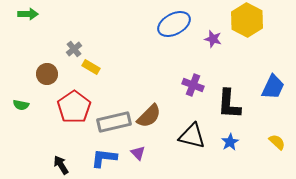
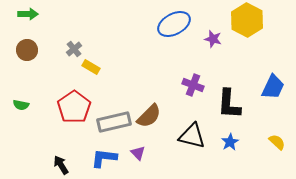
brown circle: moved 20 px left, 24 px up
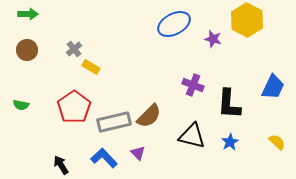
blue L-shape: rotated 40 degrees clockwise
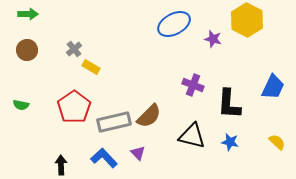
blue star: rotated 30 degrees counterclockwise
black arrow: rotated 30 degrees clockwise
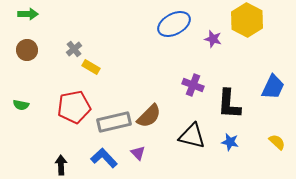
red pentagon: rotated 24 degrees clockwise
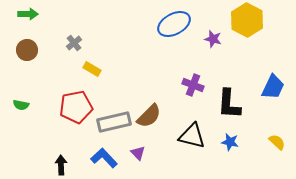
gray cross: moved 6 px up
yellow rectangle: moved 1 px right, 2 px down
red pentagon: moved 2 px right
